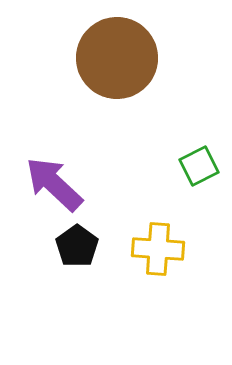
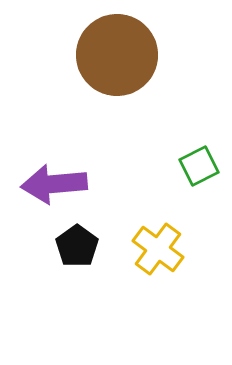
brown circle: moved 3 px up
purple arrow: rotated 48 degrees counterclockwise
yellow cross: rotated 33 degrees clockwise
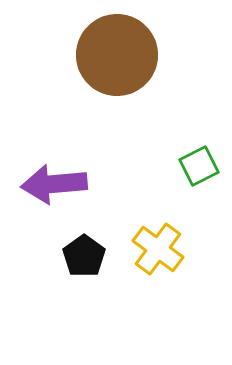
black pentagon: moved 7 px right, 10 px down
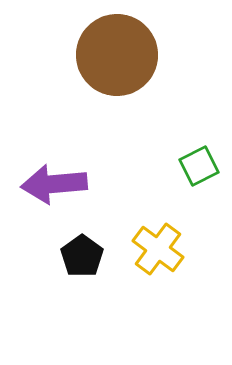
black pentagon: moved 2 px left
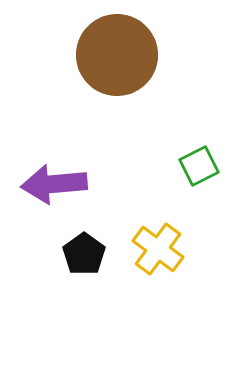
black pentagon: moved 2 px right, 2 px up
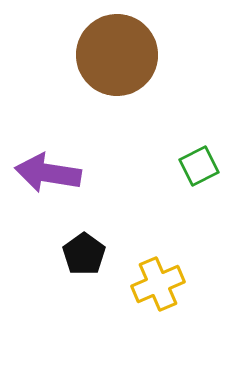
purple arrow: moved 6 px left, 11 px up; rotated 14 degrees clockwise
yellow cross: moved 35 px down; rotated 30 degrees clockwise
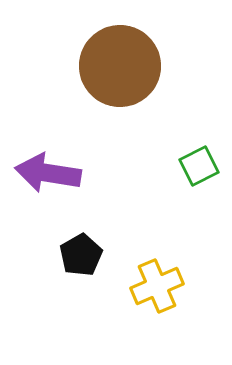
brown circle: moved 3 px right, 11 px down
black pentagon: moved 3 px left, 1 px down; rotated 6 degrees clockwise
yellow cross: moved 1 px left, 2 px down
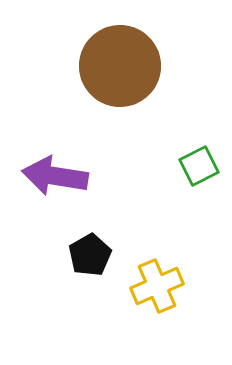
purple arrow: moved 7 px right, 3 px down
black pentagon: moved 9 px right
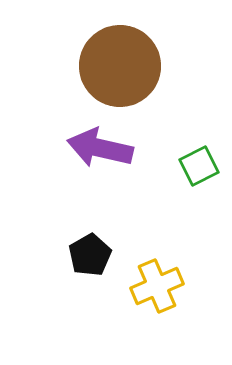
purple arrow: moved 45 px right, 28 px up; rotated 4 degrees clockwise
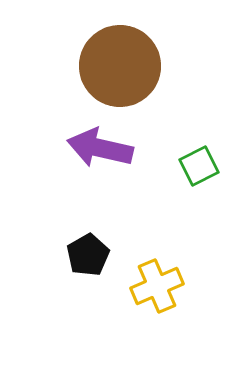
black pentagon: moved 2 px left
